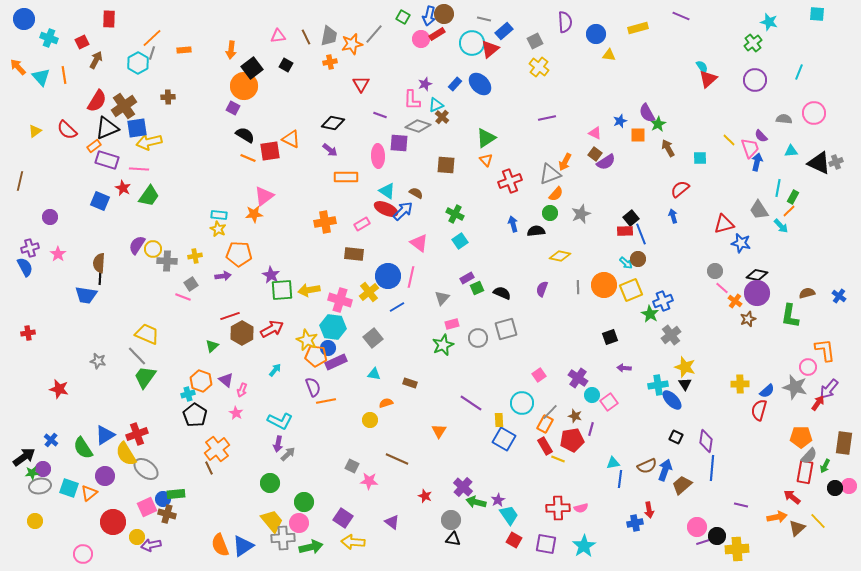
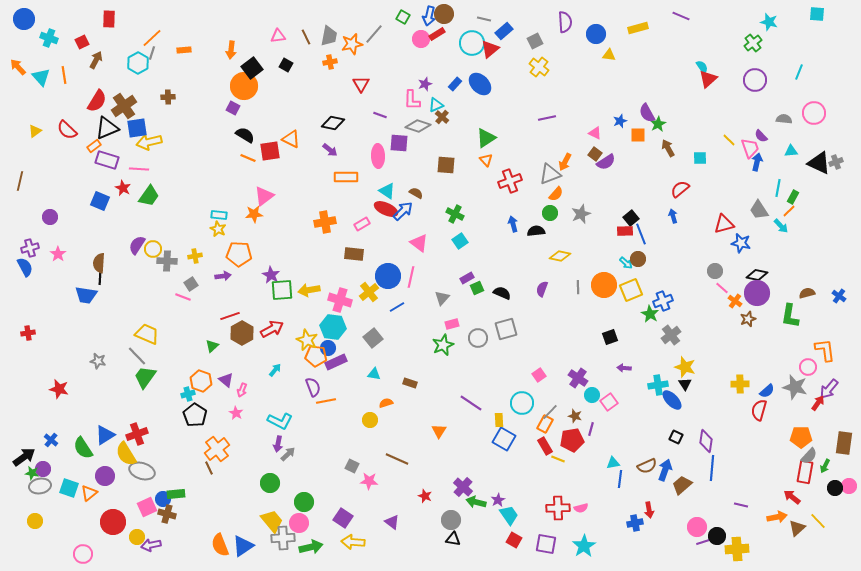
gray ellipse at (146, 469): moved 4 px left, 2 px down; rotated 20 degrees counterclockwise
green star at (32, 473): rotated 16 degrees clockwise
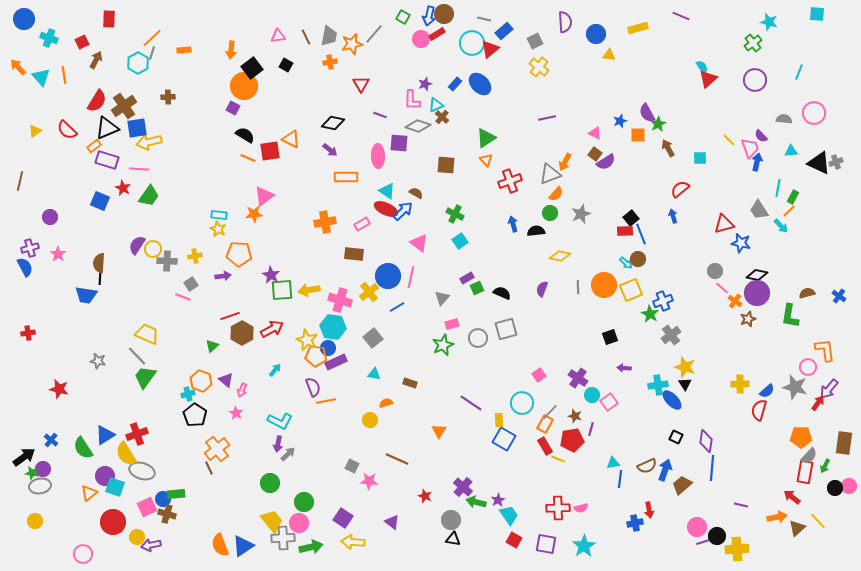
cyan square at (69, 488): moved 46 px right, 1 px up
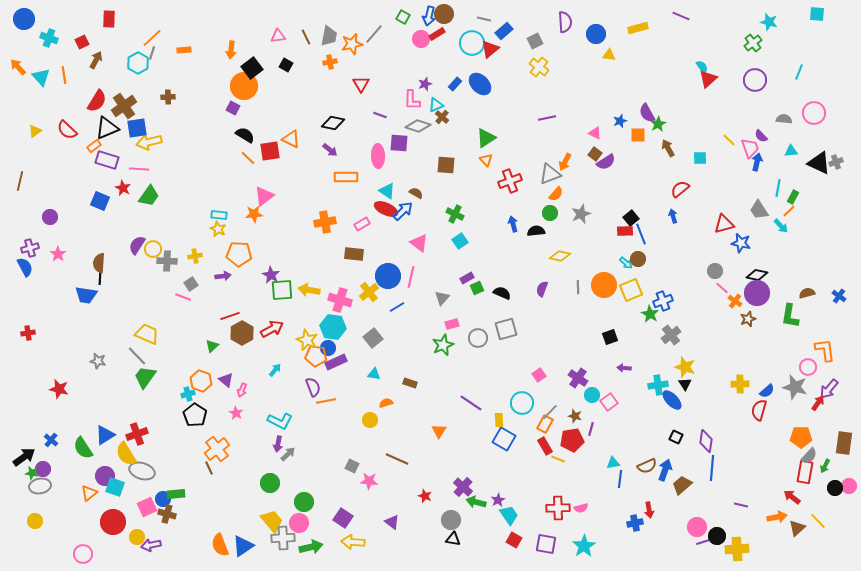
orange line at (248, 158): rotated 21 degrees clockwise
yellow arrow at (309, 290): rotated 20 degrees clockwise
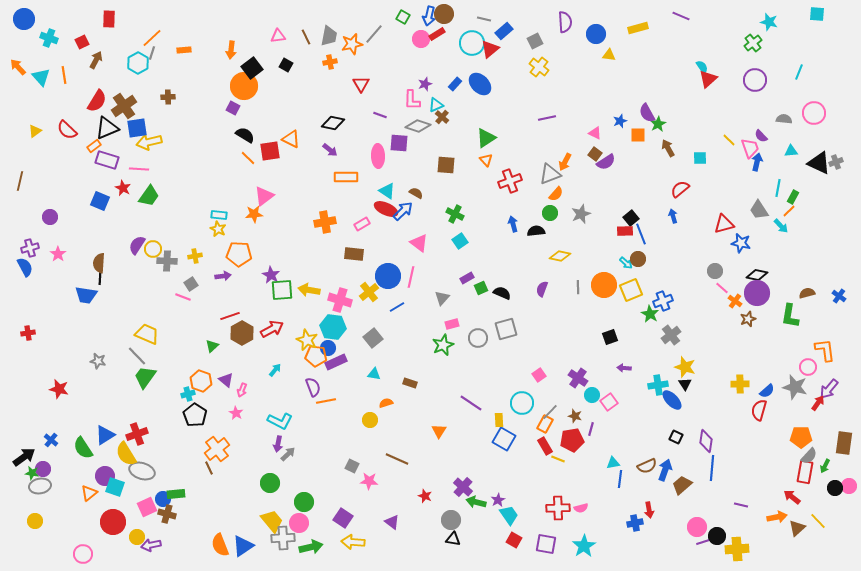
green square at (477, 288): moved 4 px right
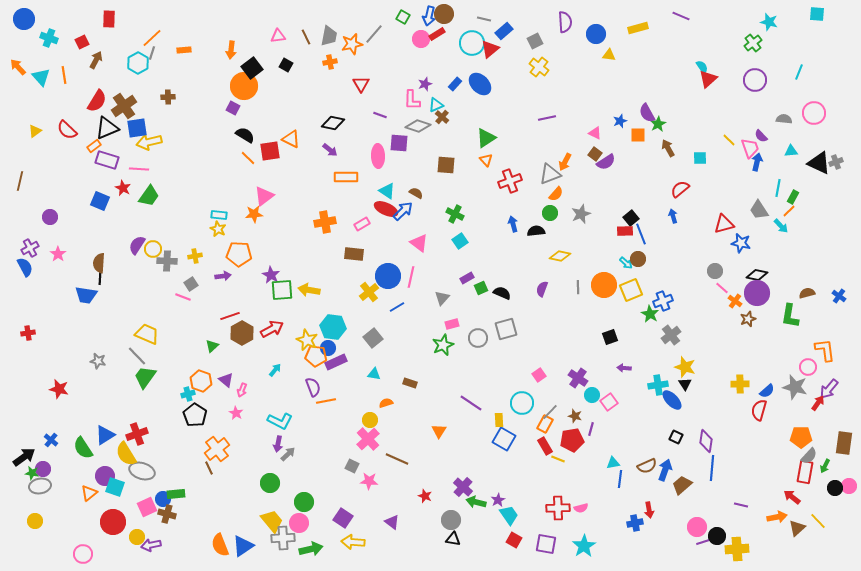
purple cross at (30, 248): rotated 12 degrees counterclockwise
pink cross at (340, 300): moved 28 px right, 139 px down; rotated 30 degrees clockwise
green arrow at (311, 547): moved 2 px down
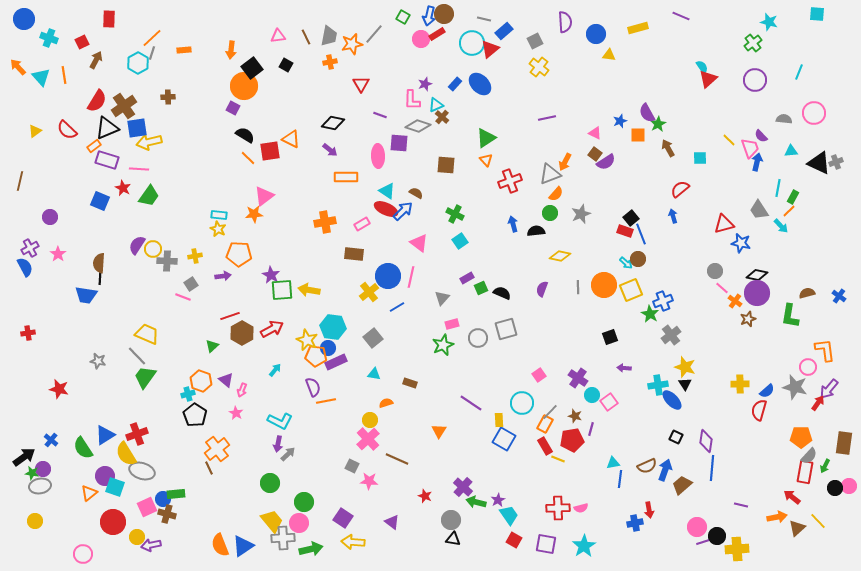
red rectangle at (625, 231): rotated 21 degrees clockwise
